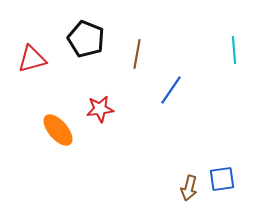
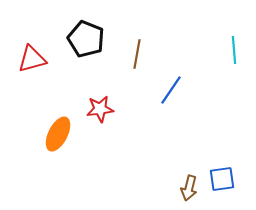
orange ellipse: moved 4 px down; rotated 68 degrees clockwise
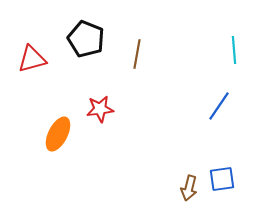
blue line: moved 48 px right, 16 px down
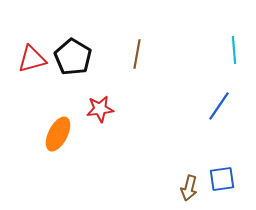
black pentagon: moved 13 px left, 18 px down; rotated 9 degrees clockwise
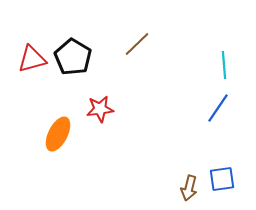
cyan line: moved 10 px left, 15 px down
brown line: moved 10 px up; rotated 36 degrees clockwise
blue line: moved 1 px left, 2 px down
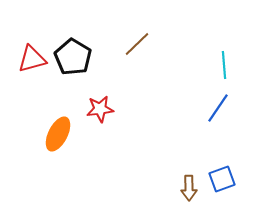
blue square: rotated 12 degrees counterclockwise
brown arrow: rotated 15 degrees counterclockwise
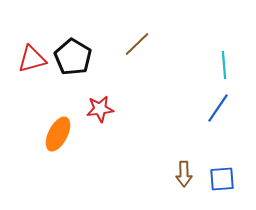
blue square: rotated 16 degrees clockwise
brown arrow: moved 5 px left, 14 px up
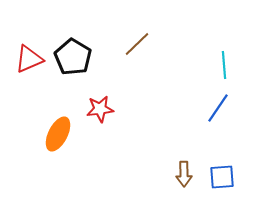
red triangle: moved 3 px left; rotated 8 degrees counterclockwise
blue square: moved 2 px up
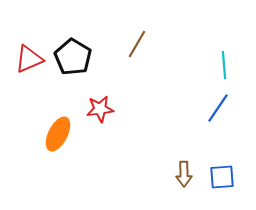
brown line: rotated 16 degrees counterclockwise
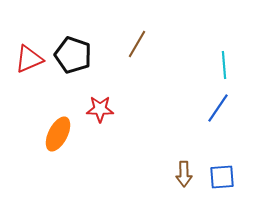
black pentagon: moved 2 px up; rotated 12 degrees counterclockwise
red star: rotated 8 degrees clockwise
